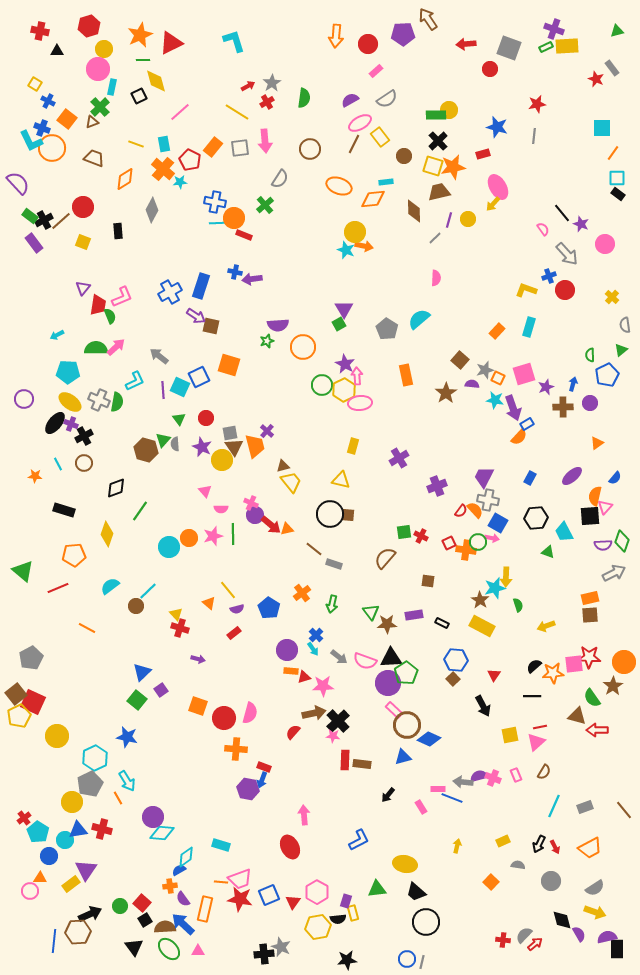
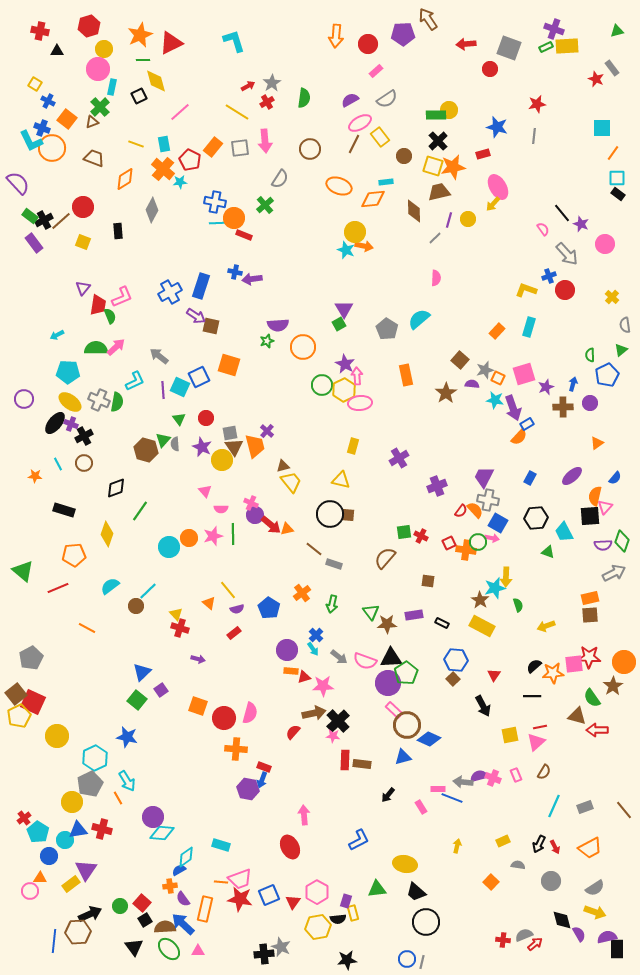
gray semicircle at (524, 935): rotated 24 degrees clockwise
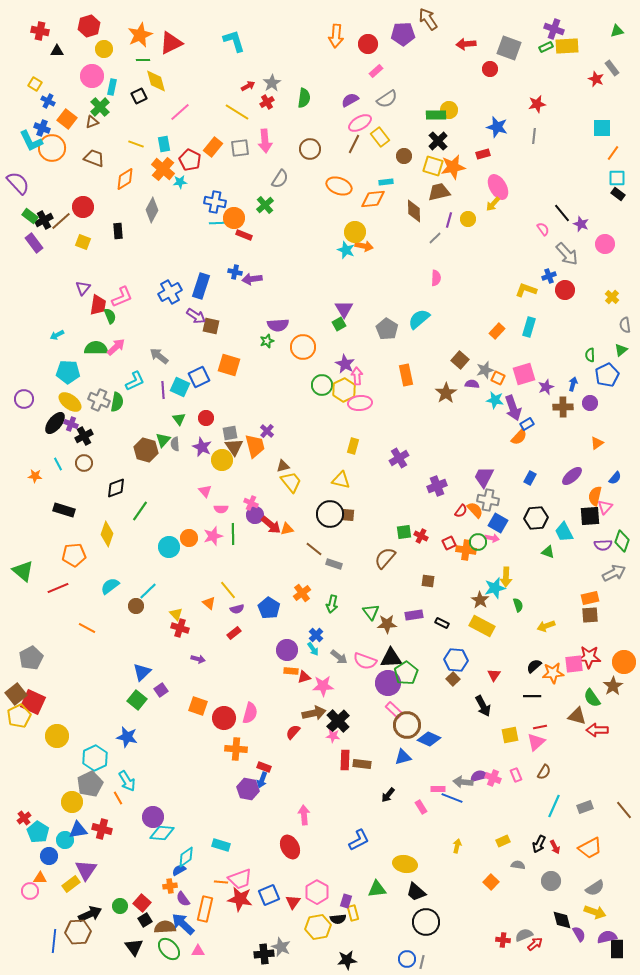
pink circle at (98, 69): moved 6 px left, 7 px down
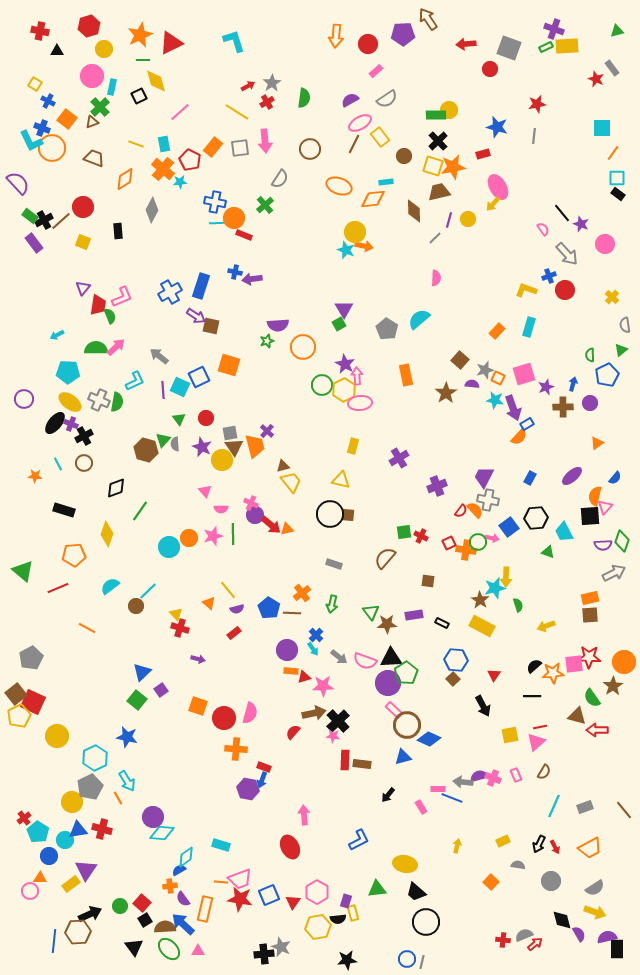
blue square at (498, 523): moved 11 px right, 4 px down; rotated 24 degrees clockwise
brown line at (314, 549): moved 22 px left, 64 px down; rotated 36 degrees counterclockwise
gray pentagon at (90, 784): moved 3 px down
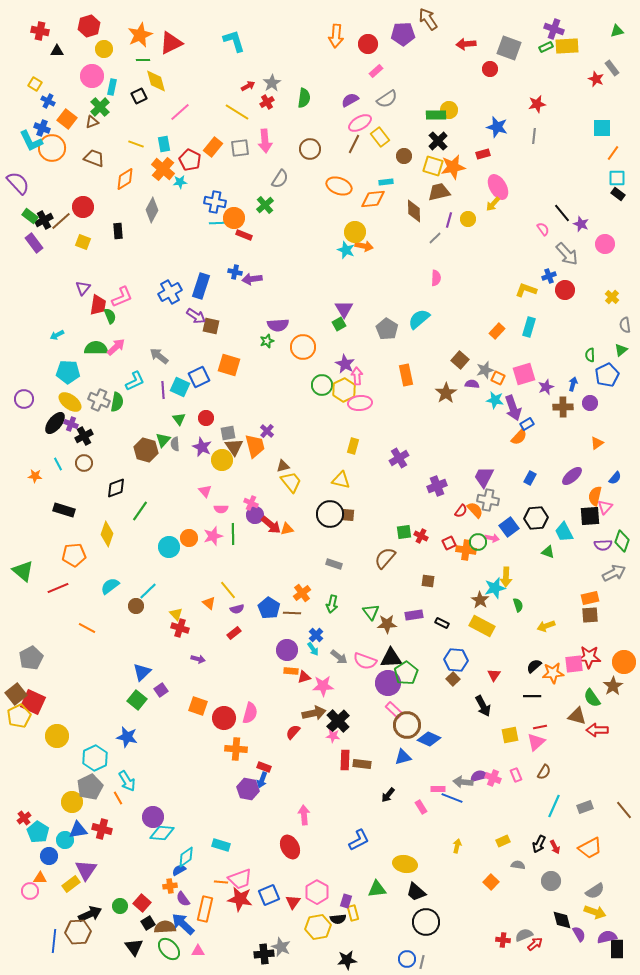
gray square at (230, 433): moved 2 px left
gray semicircle at (595, 888): moved 3 px down
black square at (145, 920): moved 3 px right, 3 px down
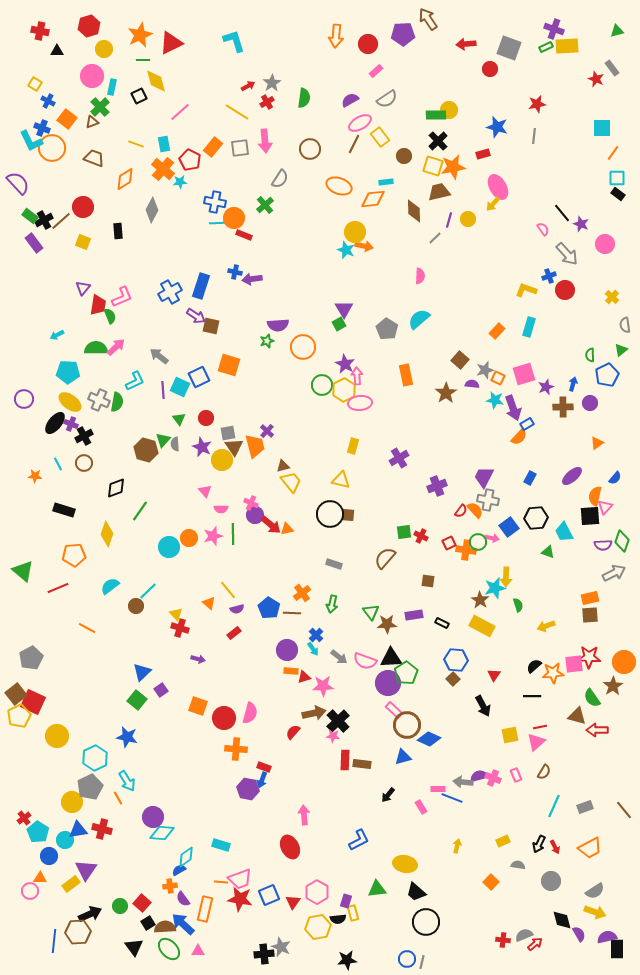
pink semicircle at (436, 278): moved 16 px left, 2 px up
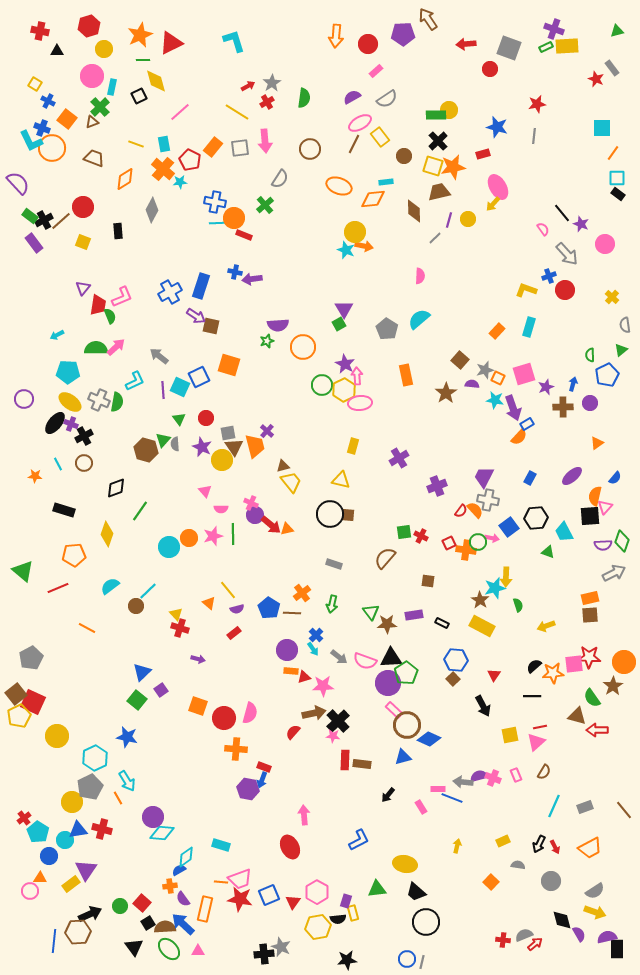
purple semicircle at (350, 100): moved 2 px right, 3 px up
